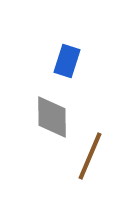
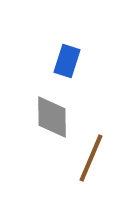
brown line: moved 1 px right, 2 px down
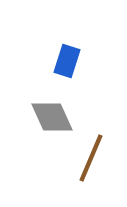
gray diamond: rotated 24 degrees counterclockwise
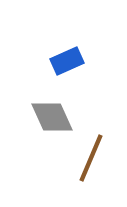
blue rectangle: rotated 48 degrees clockwise
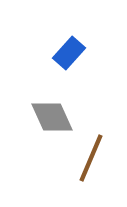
blue rectangle: moved 2 px right, 8 px up; rotated 24 degrees counterclockwise
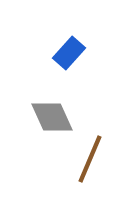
brown line: moved 1 px left, 1 px down
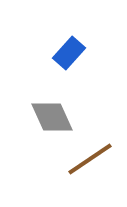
brown line: rotated 33 degrees clockwise
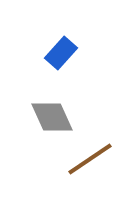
blue rectangle: moved 8 px left
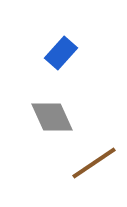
brown line: moved 4 px right, 4 px down
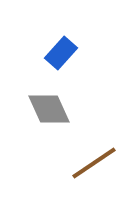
gray diamond: moved 3 px left, 8 px up
